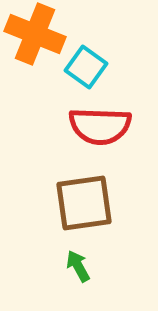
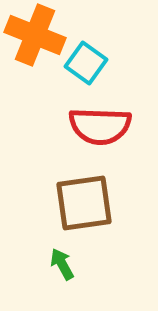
orange cross: moved 1 px down
cyan square: moved 4 px up
green arrow: moved 16 px left, 2 px up
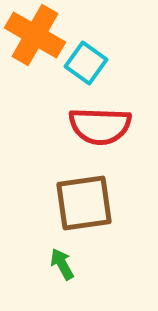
orange cross: rotated 8 degrees clockwise
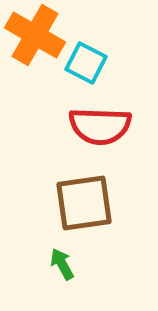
cyan square: rotated 9 degrees counterclockwise
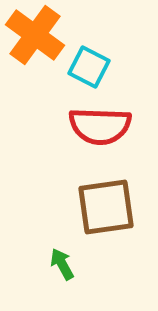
orange cross: rotated 6 degrees clockwise
cyan square: moved 3 px right, 4 px down
brown square: moved 22 px right, 4 px down
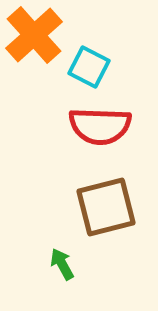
orange cross: moved 1 px left; rotated 12 degrees clockwise
brown square: rotated 6 degrees counterclockwise
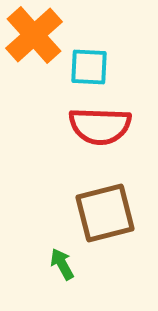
cyan square: rotated 24 degrees counterclockwise
brown square: moved 1 px left, 6 px down
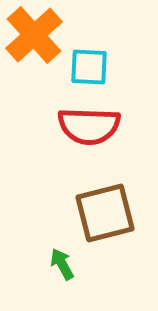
red semicircle: moved 11 px left
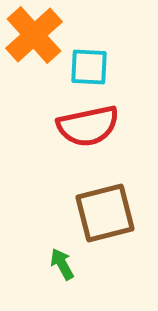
red semicircle: moved 1 px left; rotated 14 degrees counterclockwise
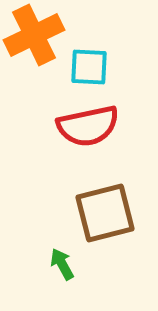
orange cross: rotated 16 degrees clockwise
